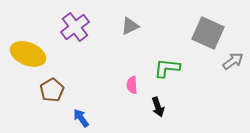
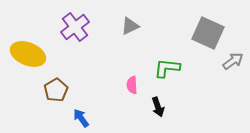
brown pentagon: moved 4 px right
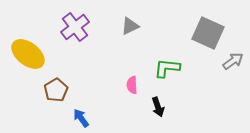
yellow ellipse: rotated 16 degrees clockwise
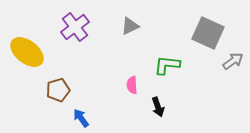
yellow ellipse: moved 1 px left, 2 px up
green L-shape: moved 3 px up
brown pentagon: moved 2 px right; rotated 15 degrees clockwise
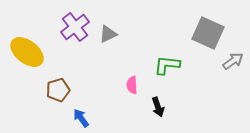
gray triangle: moved 22 px left, 8 px down
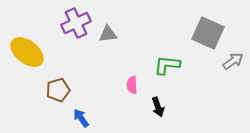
purple cross: moved 1 px right, 4 px up; rotated 12 degrees clockwise
gray triangle: rotated 18 degrees clockwise
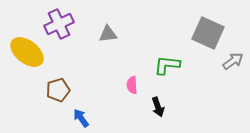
purple cross: moved 17 px left, 1 px down
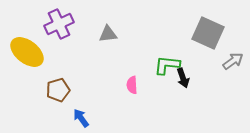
black arrow: moved 25 px right, 29 px up
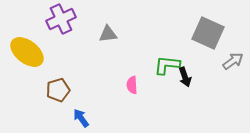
purple cross: moved 2 px right, 5 px up
black arrow: moved 2 px right, 1 px up
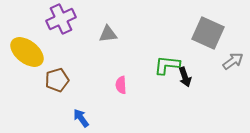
pink semicircle: moved 11 px left
brown pentagon: moved 1 px left, 10 px up
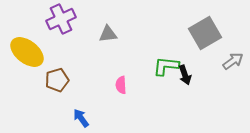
gray square: moved 3 px left; rotated 36 degrees clockwise
green L-shape: moved 1 px left, 1 px down
black arrow: moved 2 px up
